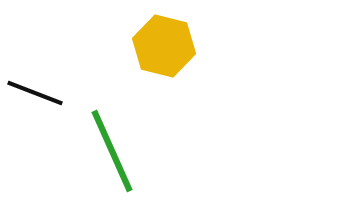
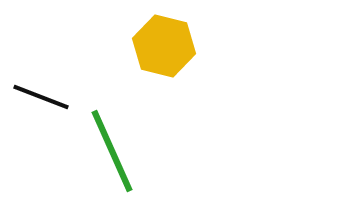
black line: moved 6 px right, 4 px down
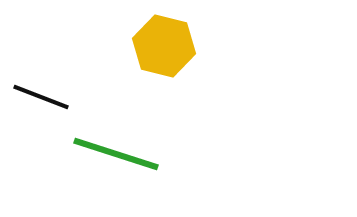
green line: moved 4 px right, 3 px down; rotated 48 degrees counterclockwise
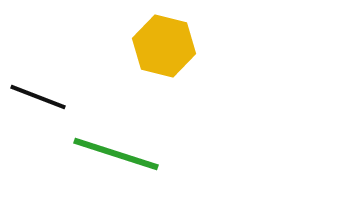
black line: moved 3 px left
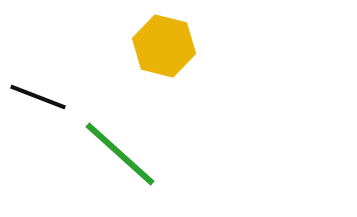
green line: moved 4 px right; rotated 24 degrees clockwise
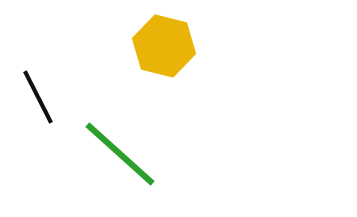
black line: rotated 42 degrees clockwise
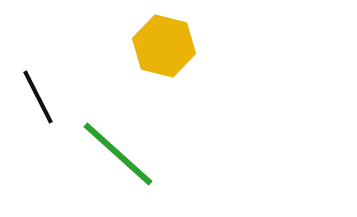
green line: moved 2 px left
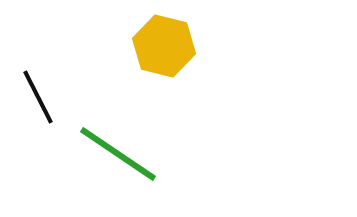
green line: rotated 8 degrees counterclockwise
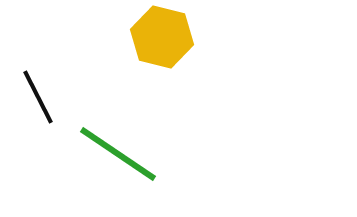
yellow hexagon: moved 2 px left, 9 px up
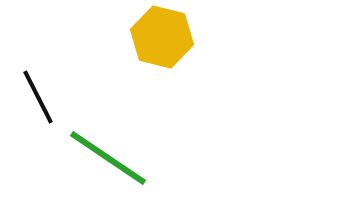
green line: moved 10 px left, 4 px down
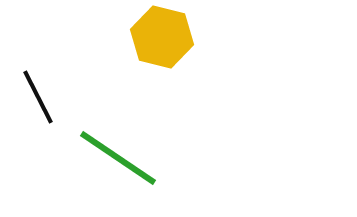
green line: moved 10 px right
